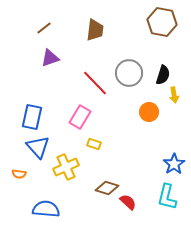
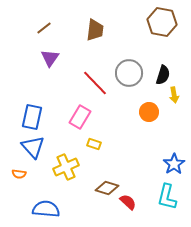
purple triangle: rotated 36 degrees counterclockwise
blue triangle: moved 5 px left
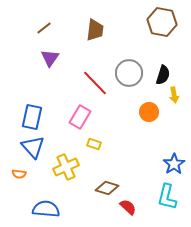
red semicircle: moved 5 px down
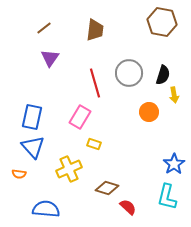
red line: rotated 28 degrees clockwise
yellow cross: moved 3 px right, 2 px down
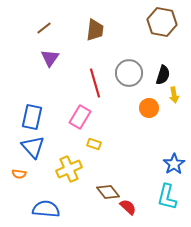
orange circle: moved 4 px up
brown diamond: moved 1 px right, 4 px down; rotated 35 degrees clockwise
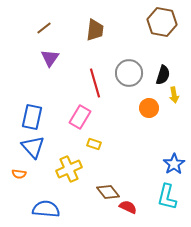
red semicircle: rotated 18 degrees counterclockwise
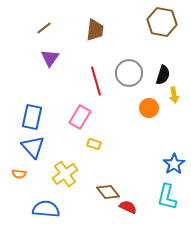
red line: moved 1 px right, 2 px up
yellow cross: moved 4 px left, 5 px down; rotated 10 degrees counterclockwise
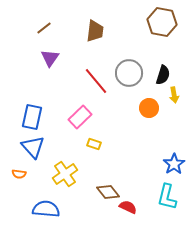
brown trapezoid: moved 1 px down
red line: rotated 24 degrees counterclockwise
pink rectangle: rotated 15 degrees clockwise
